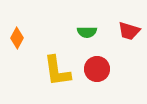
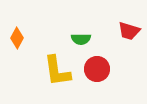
green semicircle: moved 6 px left, 7 px down
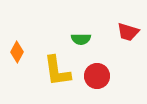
red trapezoid: moved 1 px left, 1 px down
orange diamond: moved 14 px down
red circle: moved 7 px down
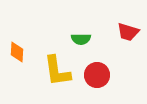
orange diamond: rotated 25 degrees counterclockwise
red circle: moved 1 px up
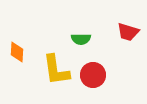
yellow L-shape: moved 1 px left, 1 px up
red circle: moved 4 px left
